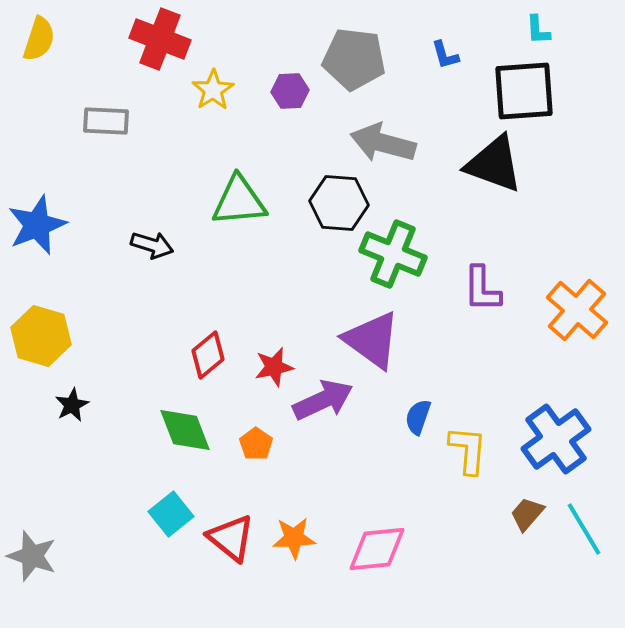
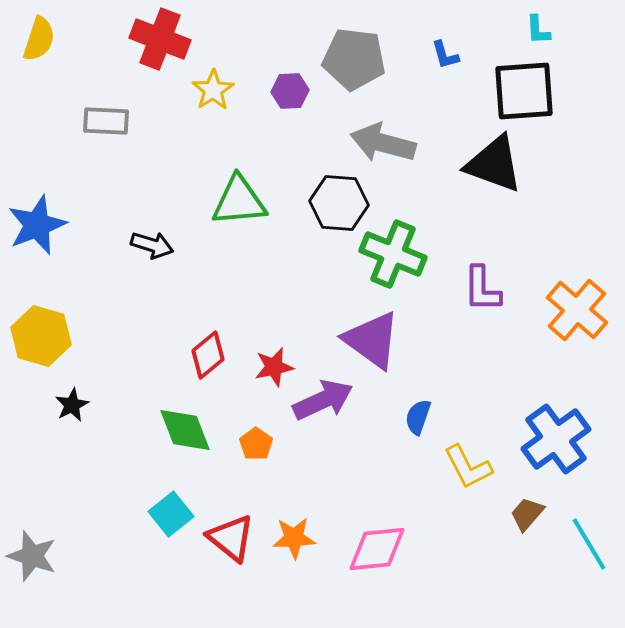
yellow L-shape: moved 17 px down; rotated 148 degrees clockwise
cyan line: moved 5 px right, 15 px down
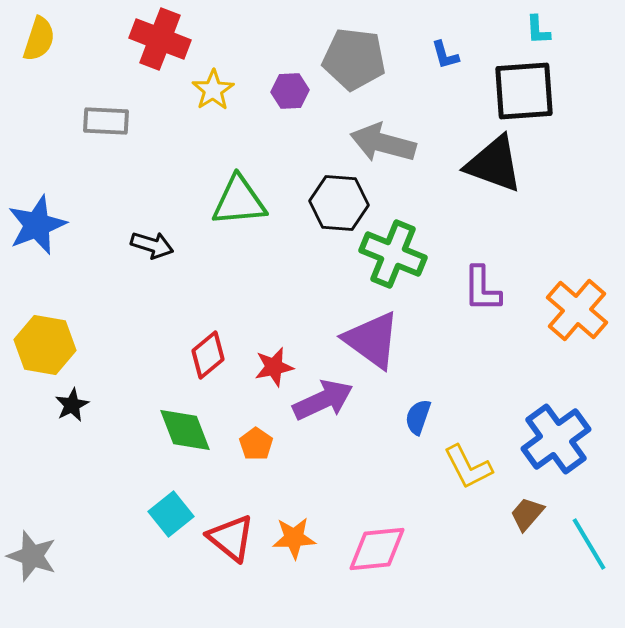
yellow hexagon: moved 4 px right, 9 px down; rotated 6 degrees counterclockwise
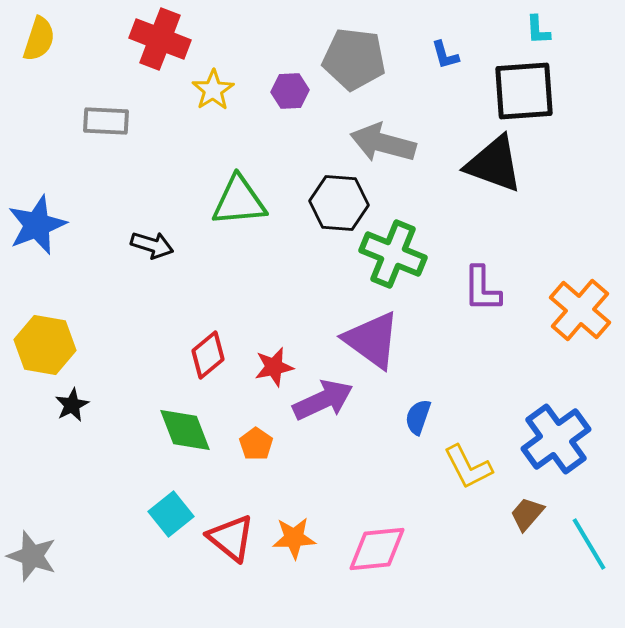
orange cross: moved 3 px right
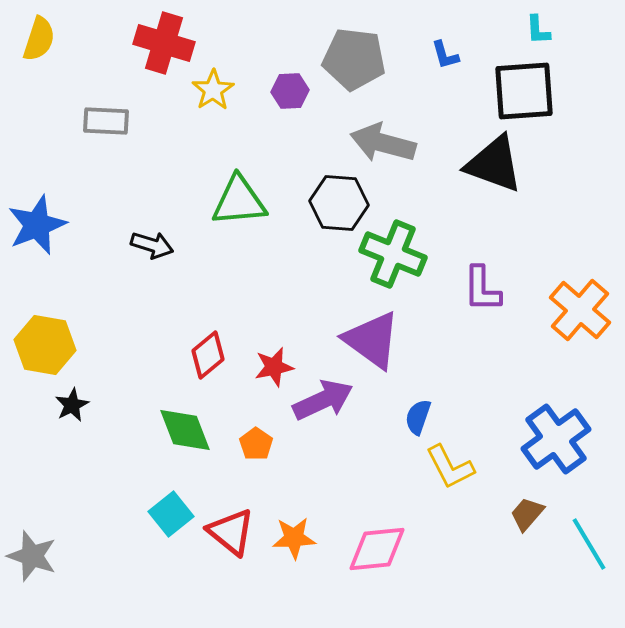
red cross: moved 4 px right, 4 px down; rotated 4 degrees counterclockwise
yellow L-shape: moved 18 px left
red triangle: moved 6 px up
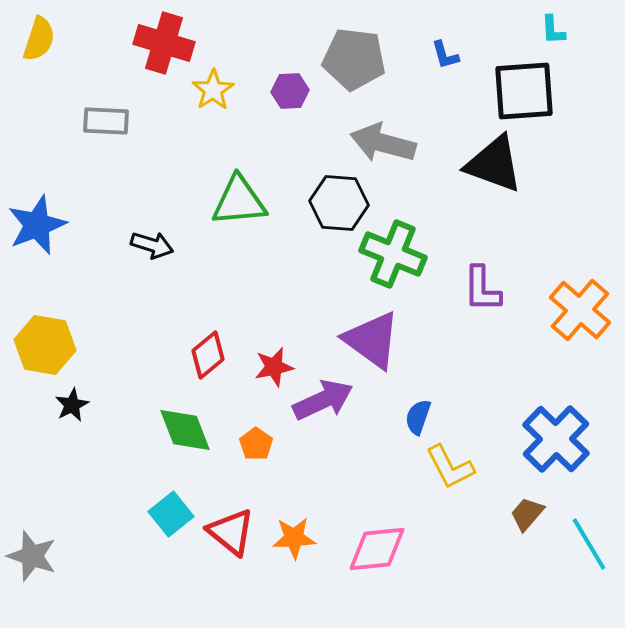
cyan L-shape: moved 15 px right
blue cross: rotated 10 degrees counterclockwise
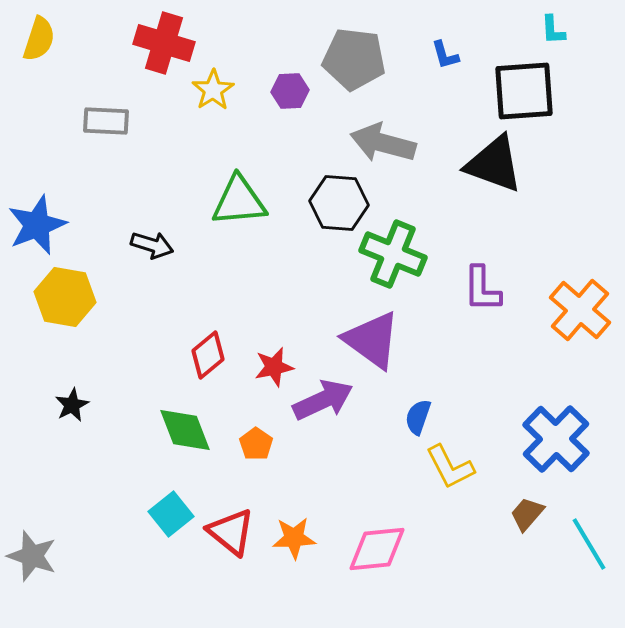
yellow hexagon: moved 20 px right, 48 px up
